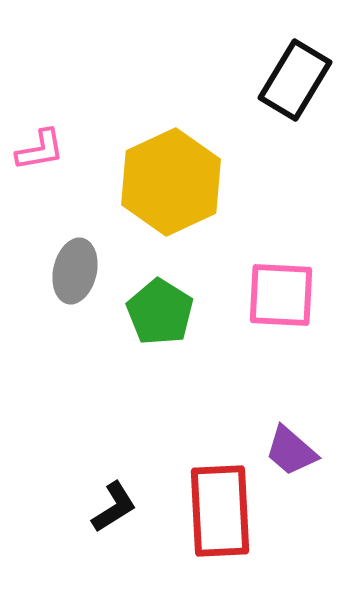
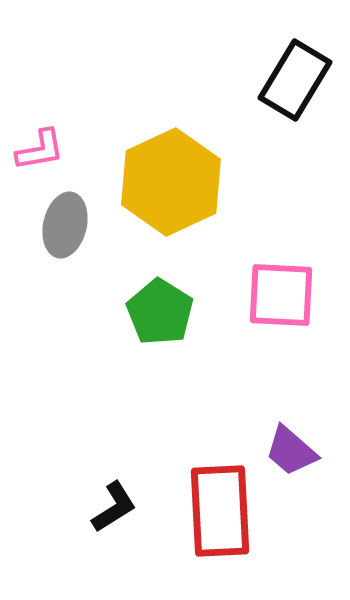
gray ellipse: moved 10 px left, 46 px up
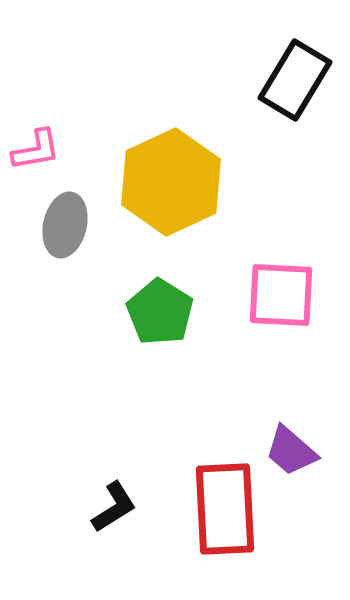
pink L-shape: moved 4 px left
red rectangle: moved 5 px right, 2 px up
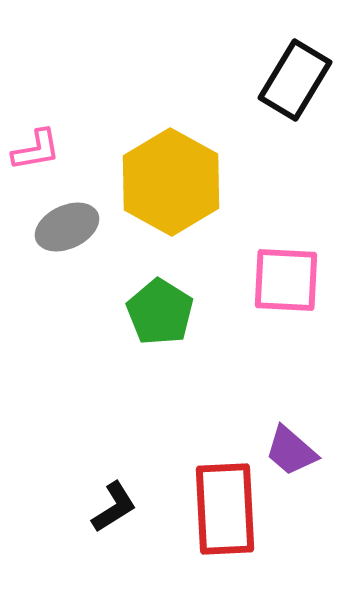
yellow hexagon: rotated 6 degrees counterclockwise
gray ellipse: moved 2 px right, 2 px down; rotated 52 degrees clockwise
pink square: moved 5 px right, 15 px up
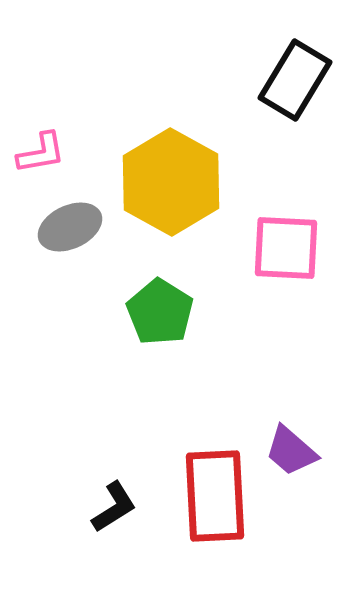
pink L-shape: moved 5 px right, 3 px down
gray ellipse: moved 3 px right
pink square: moved 32 px up
red rectangle: moved 10 px left, 13 px up
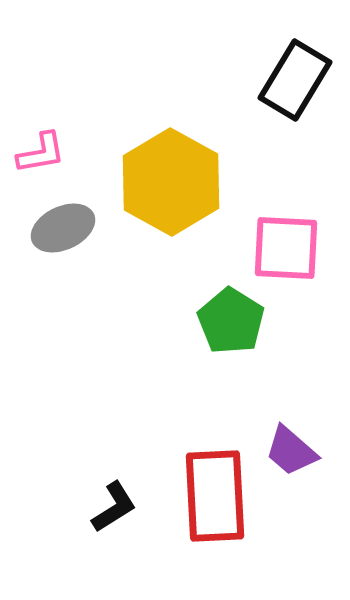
gray ellipse: moved 7 px left, 1 px down
green pentagon: moved 71 px right, 9 px down
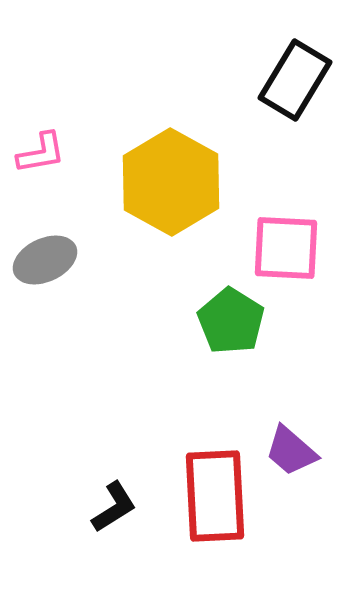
gray ellipse: moved 18 px left, 32 px down
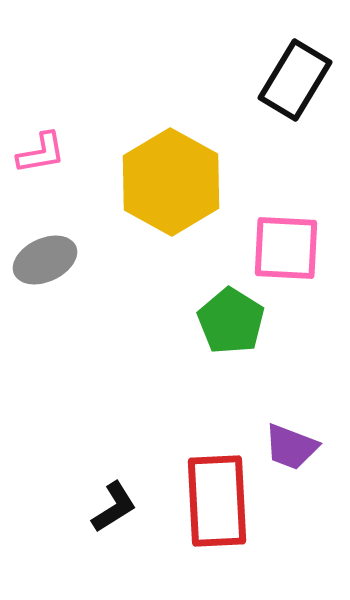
purple trapezoid: moved 4 px up; rotated 20 degrees counterclockwise
red rectangle: moved 2 px right, 5 px down
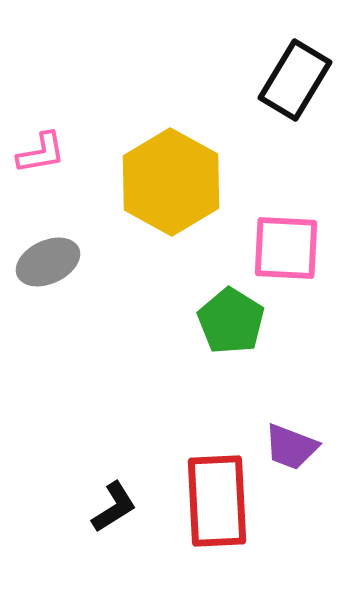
gray ellipse: moved 3 px right, 2 px down
